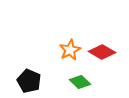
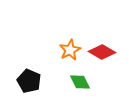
green diamond: rotated 20 degrees clockwise
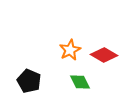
red diamond: moved 2 px right, 3 px down
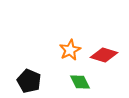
red diamond: rotated 12 degrees counterclockwise
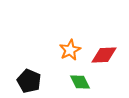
red diamond: rotated 20 degrees counterclockwise
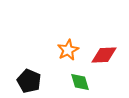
orange star: moved 2 px left
green diamond: rotated 10 degrees clockwise
